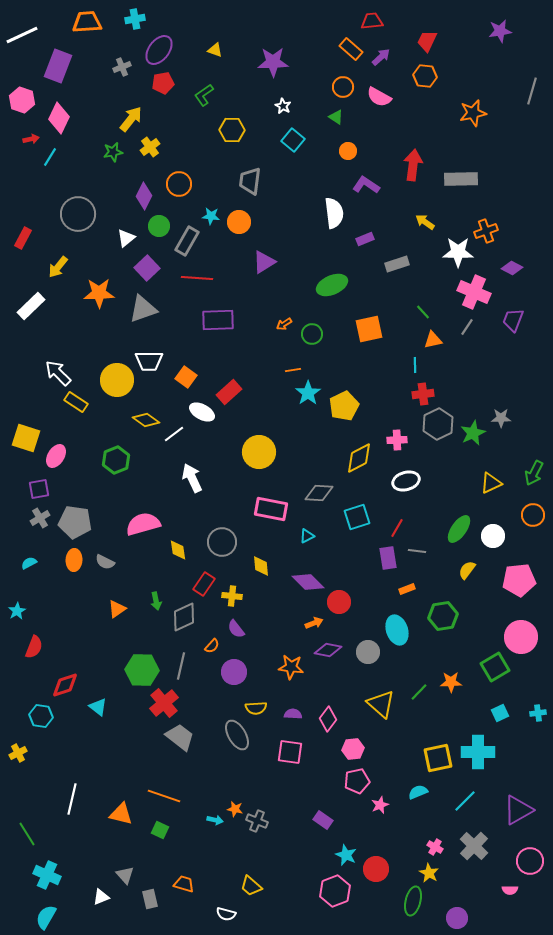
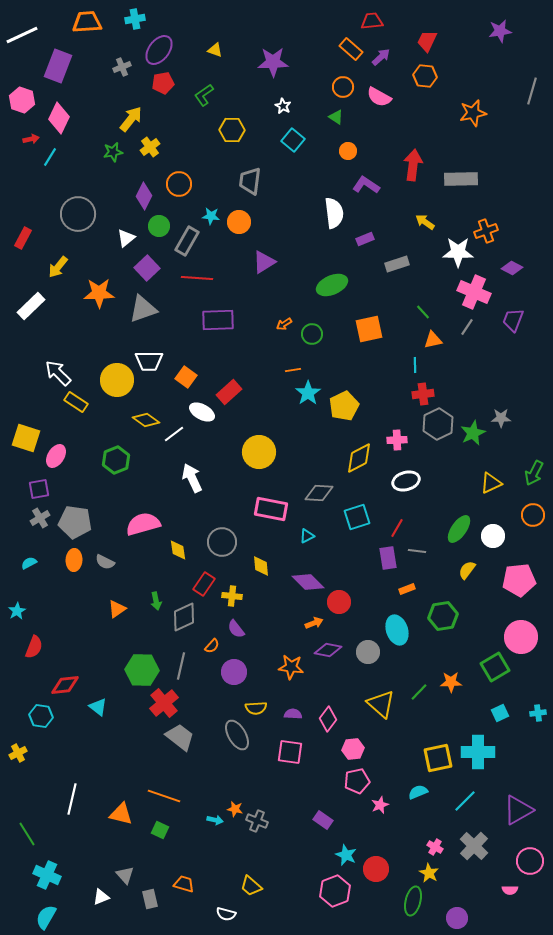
red diamond at (65, 685): rotated 12 degrees clockwise
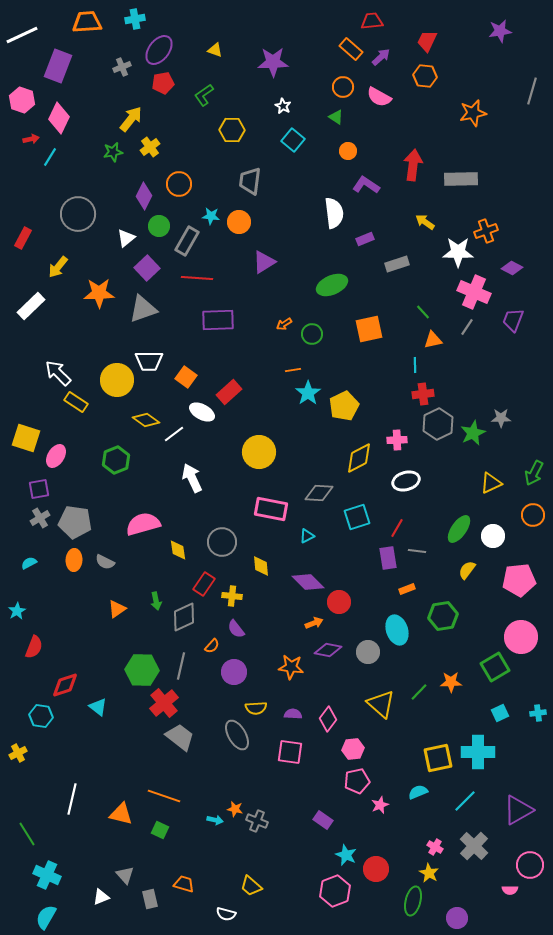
red diamond at (65, 685): rotated 12 degrees counterclockwise
pink circle at (530, 861): moved 4 px down
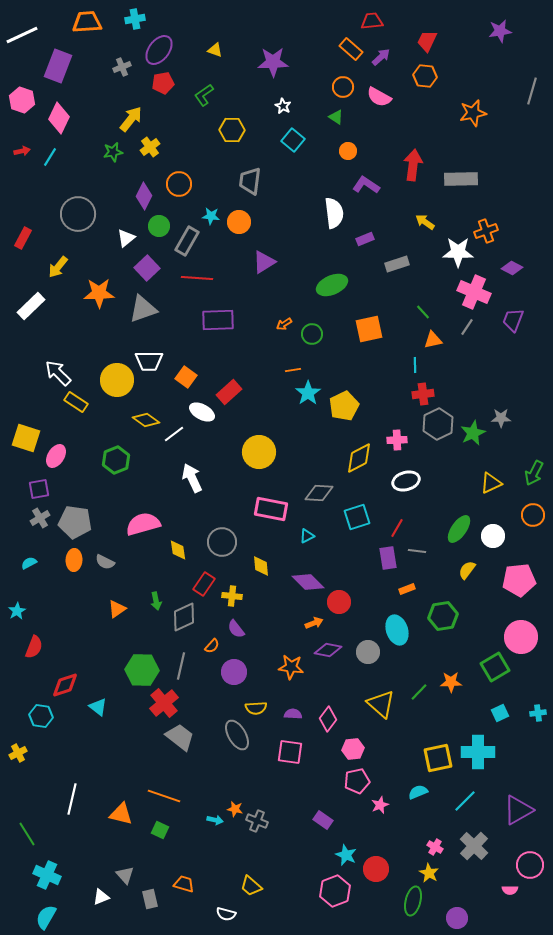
red arrow at (31, 139): moved 9 px left, 12 px down
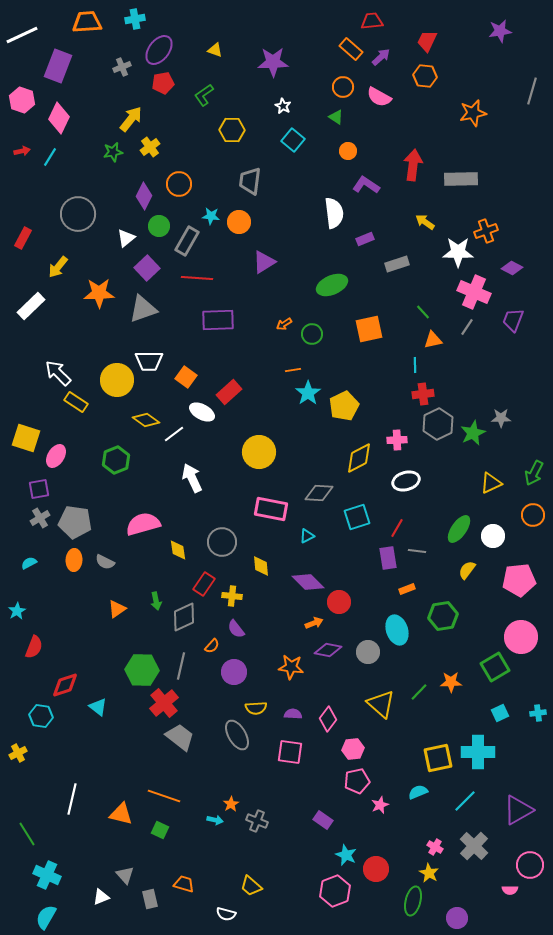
orange star at (235, 809): moved 4 px left, 5 px up; rotated 28 degrees clockwise
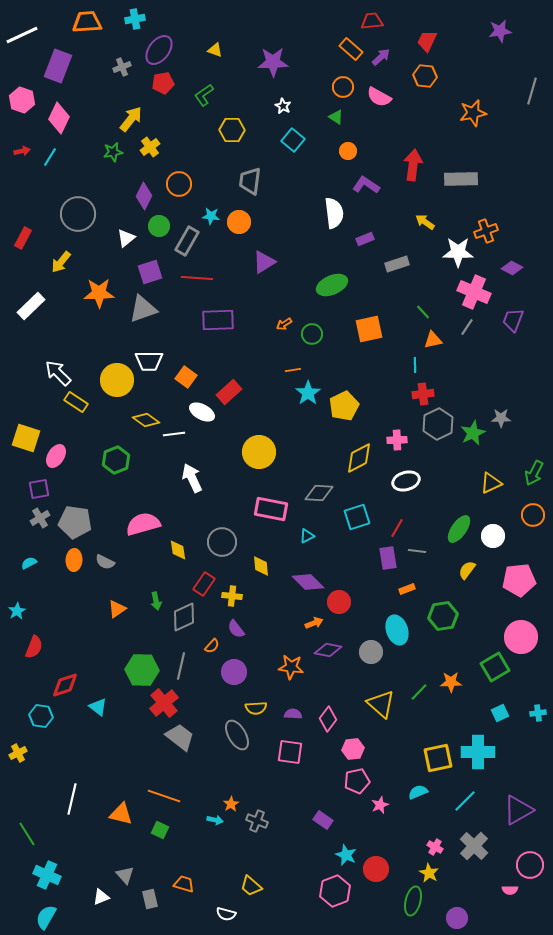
yellow arrow at (58, 267): moved 3 px right, 5 px up
purple square at (147, 268): moved 3 px right, 4 px down; rotated 25 degrees clockwise
white line at (174, 434): rotated 30 degrees clockwise
gray circle at (368, 652): moved 3 px right
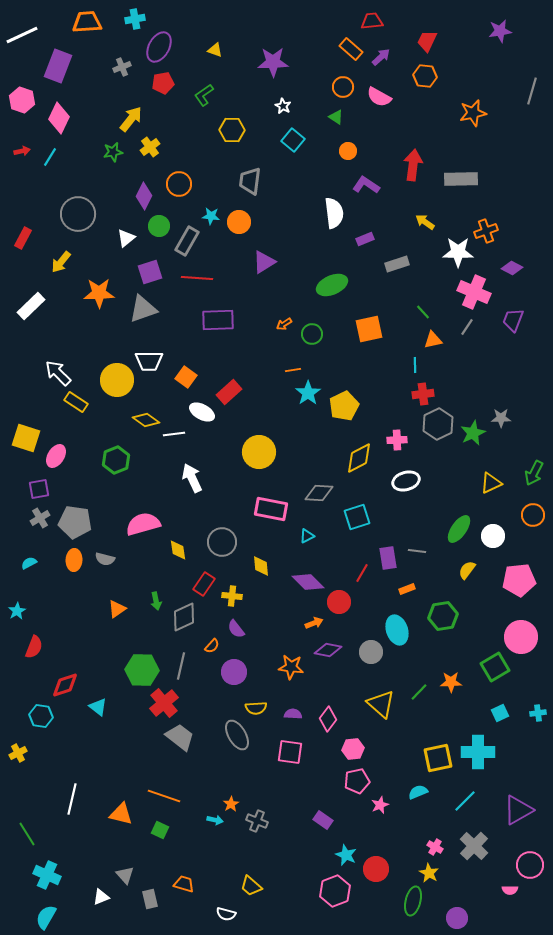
purple ellipse at (159, 50): moved 3 px up; rotated 8 degrees counterclockwise
red line at (397, 528): moved 35 px left, 45 px down
gray semicircle at (105, 562): moved 3 px up; rotated 12 degrees counterclockwise
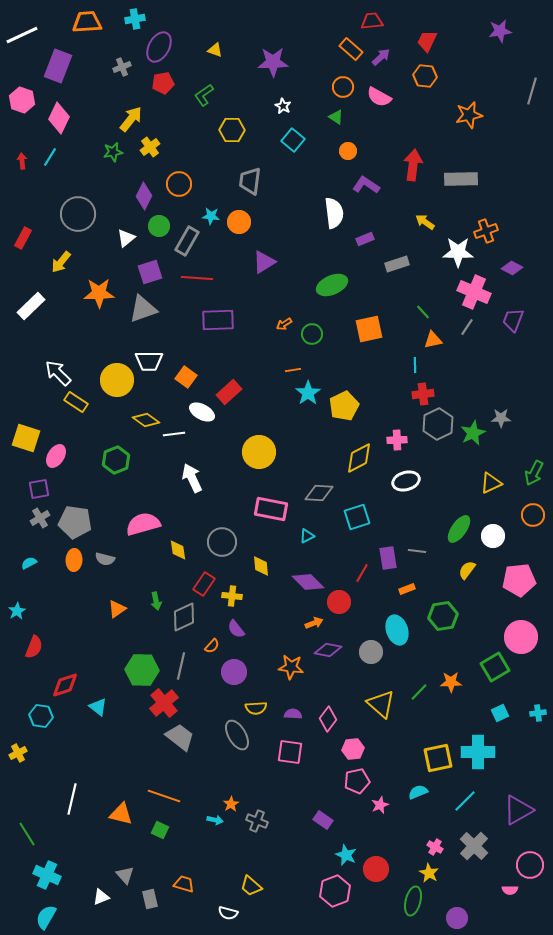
orange star at (473, 113): moved 4 px left, 2 px down
red arrow at (22, 151): moved 10 px down; rotated 84 degrees counterclockwise
white semicircle at (226, 914): moved 2 px right, 1 px up
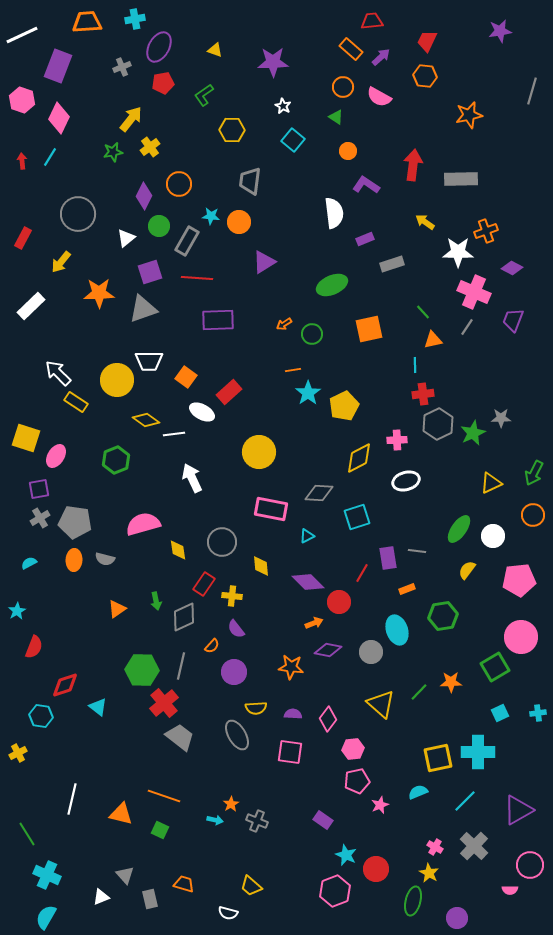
gray rectangle at (397, 264): moved 5 px left
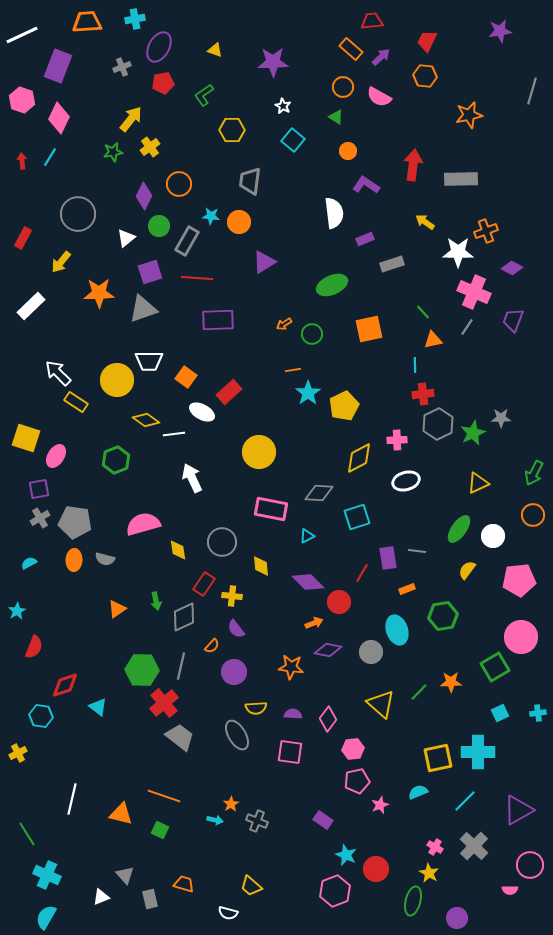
yellow triangle at (491, 483): moved 13 px left
